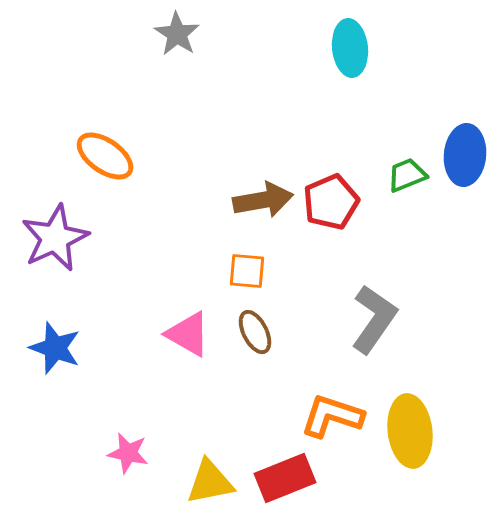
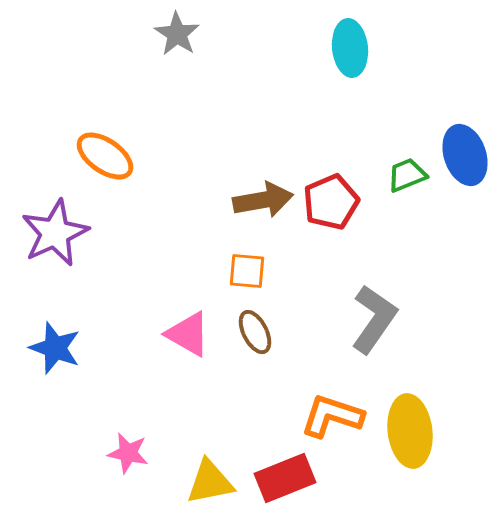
blue ellipse: rotated 24 degrees counterclockwise
purple star: moved 5 px up
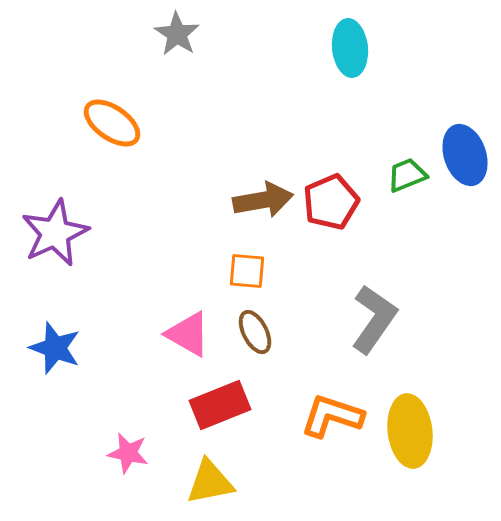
orange ellipse: moved 7 px right, 33 px up
red rectangle: moved 65 px left, 73 px up
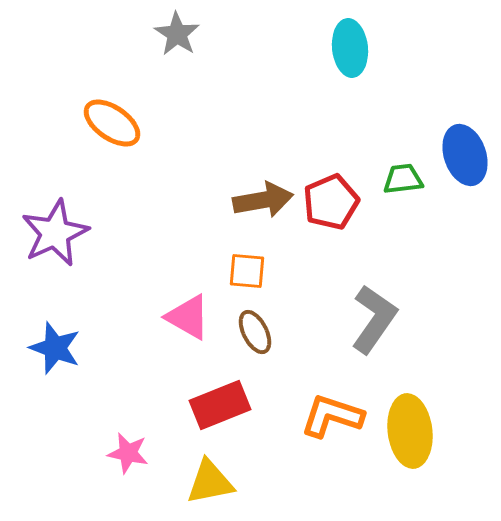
green trapezoid: moved 4 px left, 4 px down; rotated 15 degrees clockwise
pink triangle: moved 17 px up
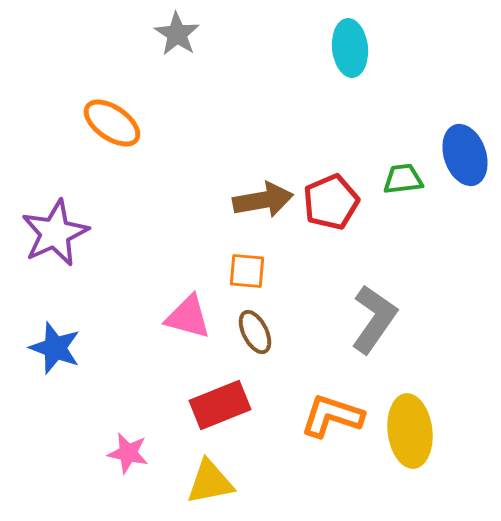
pink triangle: rotated 15 degrees counterclockwise
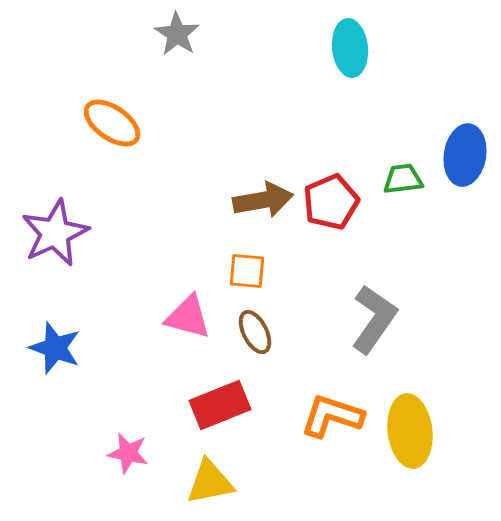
blue ellipse: rotated 28 degrees clockwise
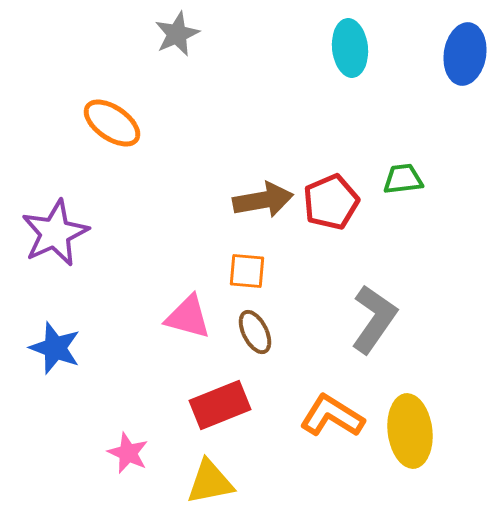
gray star: rotated 15 degrees clockwise
blue ellipse: moved 101 px up
orange L-shape: rotated 14 degrees clockwise
pink star: rotated 12 degrees clockwise
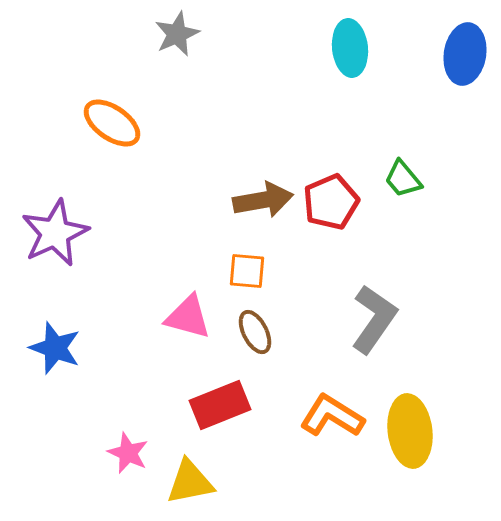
green trapezoid: rotated 123 degrees counterclockwise
yellow triangle: moved 20 px left
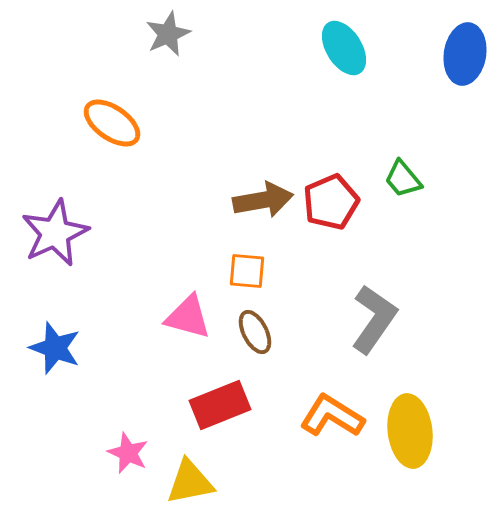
gray star: moved 9 px left
cyan ellipse: moved 6 px left; rotated 26 degrees counterclockwise
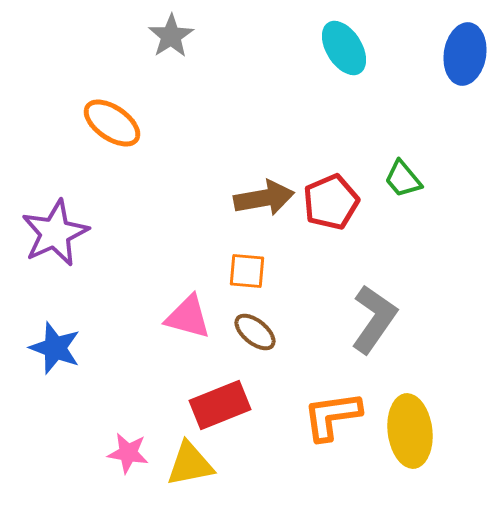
gray star: moved 3 px right, 2 px down; rotated 9 degrees counterclockwise
brown arrow: moved 1 px right, 2 px up
brown ellipse: rotated 24 degrees counterclockwise
orange L-shape: rotated 40 degrees counterclockwise
pink star: rotated 15 degrees counterclockwise
yellow triangle: moved 18 px up
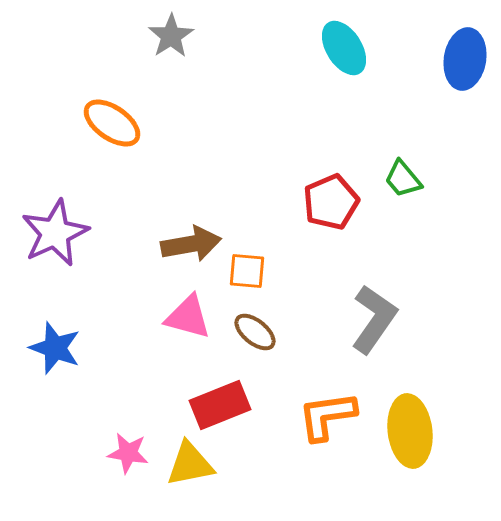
blue ellipse: moved 5 px down
brown arrow: moved 73 px left, 46 px down
orange L-shape: moved 5 px left
